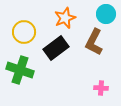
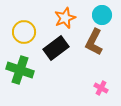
cyan circle: moved 4 px left, 1 px down
pink cross: rotated 24 degrees clockwise
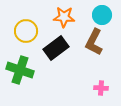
orange star: moved 1 px left, 1 px up; rotated 25 degrees clockwise
yellow circle: moved 2 px right, 1 px up
pink cross: rotated 24 degrees counterclockwise
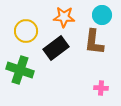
brown L-shape: rotated 20 degrees counterclockwise
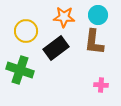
cyan circle: moved 4 px left
pink cross: moved 3 px up
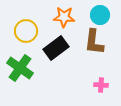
cyan circle: moved 2 px right
green cross: moved 2 px up; rotated 16 degrees clockwise
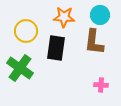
black rectangle: rotated 45 degrees counterclockwise
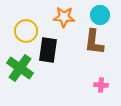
black rectangle: moved 8 px left, 2 px down
